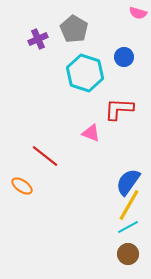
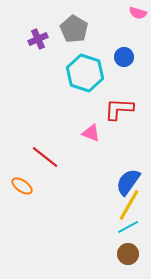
red line: moved 1 px down
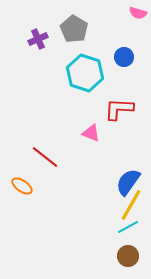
yellow line: moved 2 px right
brown circle: moved 2 px down
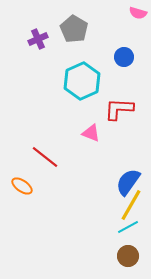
cyan hexagon: moved 3 px left, 8 px down; rotated 18 degrees clockwise
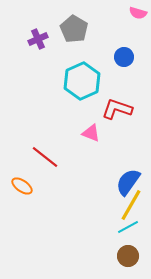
red L-shape: moved 2 px left; rotated 16 degrees clockwise
